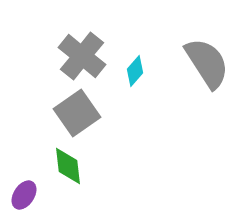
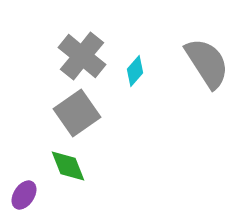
green diamond: rotated 15 degrees counterclockwise
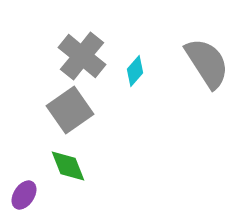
gray square: moved 7 px left, 3 px up
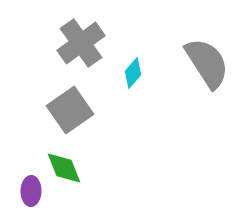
gray cross: moved 1 px left, 13 px up; rotated 15 degrees clockwise
cyan diamond: moved 2 px left, 2 px down
green diamond: moved 4 px left, 2 px down
purple ellipse: moved 7 px right, 4 px up; rotated 32 degrees counterclockwise
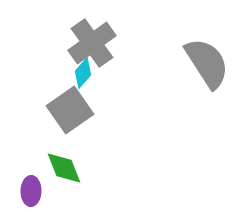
gray cross: moved 11 px right
cyan diamond: moved 50 px left
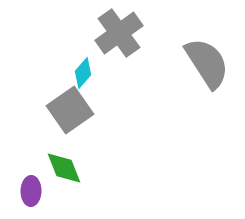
gray cross: moved 27 px right, 10 px up
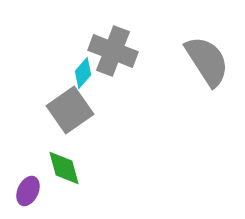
gray cross: moved 6 px left, 18 px down; rotated 33 degrees counterclockwise
gray semicircle: moved 2 px up
green diamond: rotated 6 degrees clockwise
purple ellipse: moved 3 px left; rotated 24 degrees clockwise
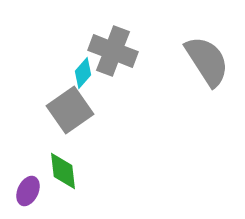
green diamond: moved 1 px left, 3 px down; rotated 9 degrees clockwise
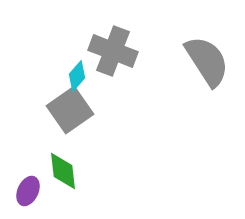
cyan diamond: moved 6 px left, 3 px down
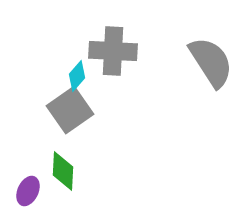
gray cross: rotated 18 degrees counterclockwise
gray semicircle: moved 4 px right, 1 px down
green diamond: rotated 9 degrees clockwise
